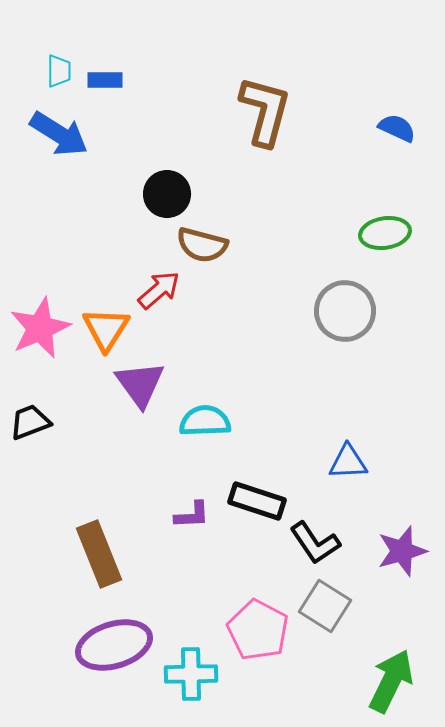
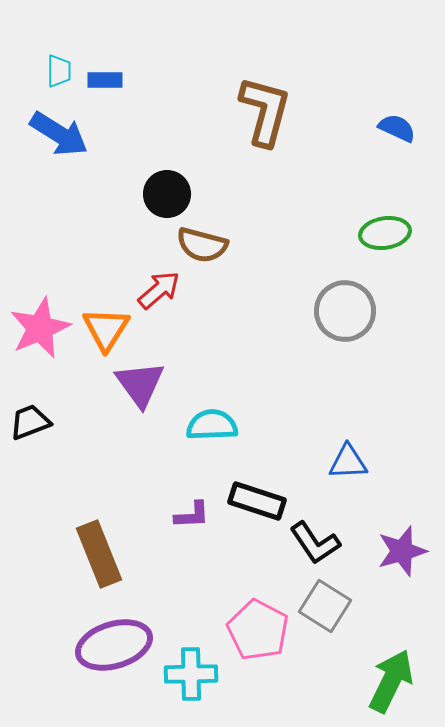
cyan semicircle: moved 7 px right, 4 px down
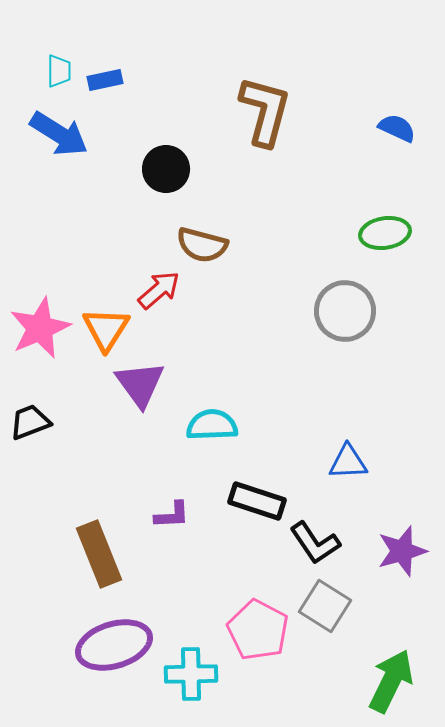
blue rectangle: rotated 12 degrees counterclockwise
black circle: moved 1 px left, 25 px up
purple L-shape: moved 20 px left
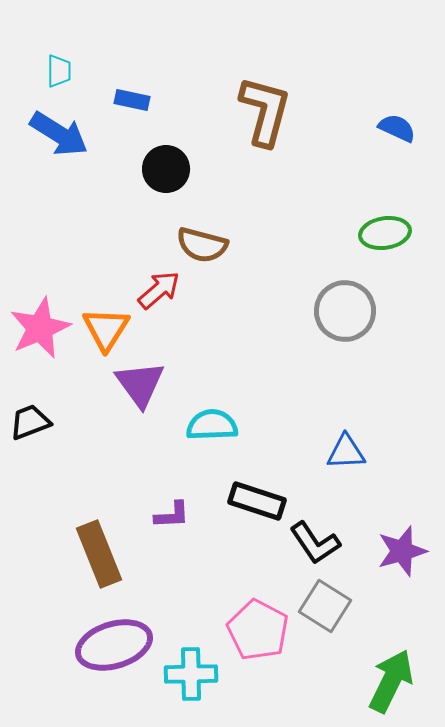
blue rectangle: moved 27 px right, 20 px down; rotated 24 degrees clockwise
blue triangle: moved 2 px left, 10 px up
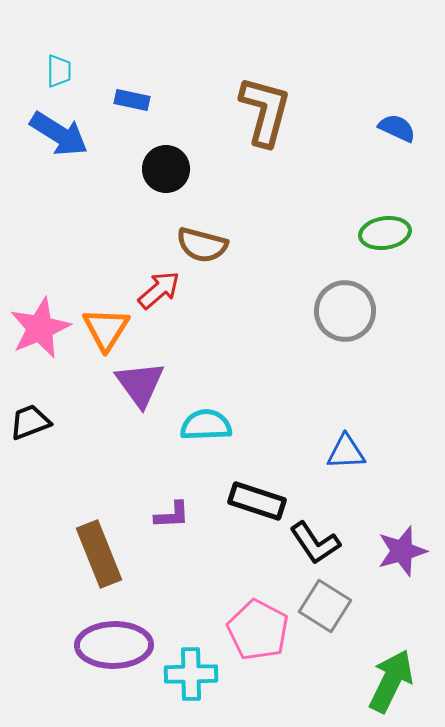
cyan semicircle: moved 6 px left
purple ellipse: rotated 16 degrees clockwise
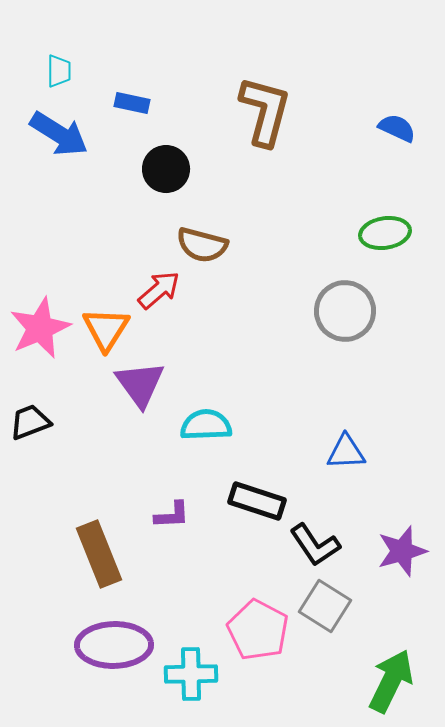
blue rectangle: moved 3 px down
black L-shape: moved 2 px down
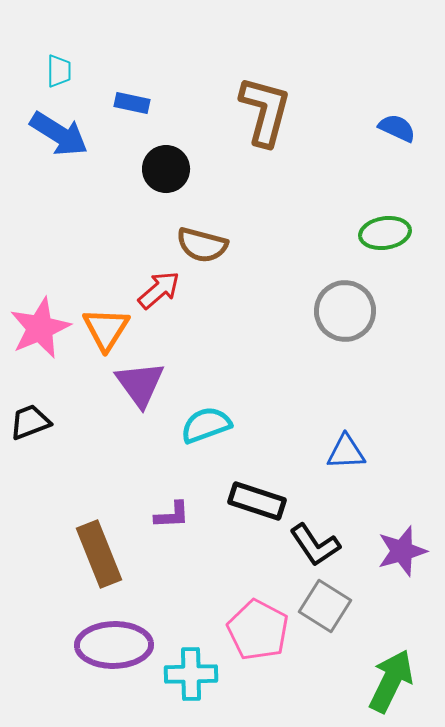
cyan semicircle: rotated 18 degrees counterclockwise
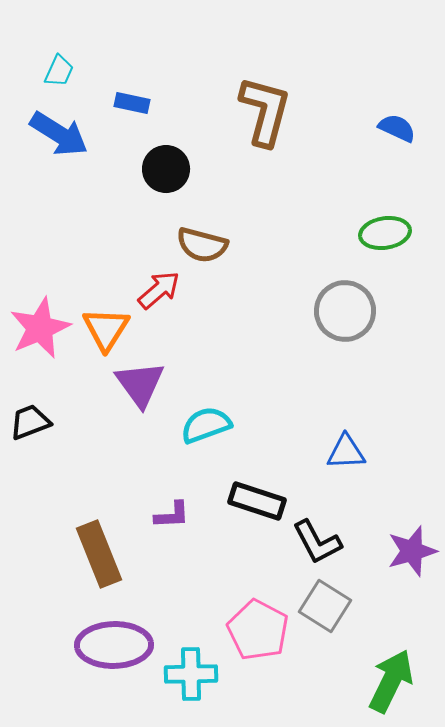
cyan trapezoid: rotated 24 degrees clockwise
black L-shape: moved 2 px right, 3 px up; rotated 6 degrees clockwise
purple star: moved 10 px right
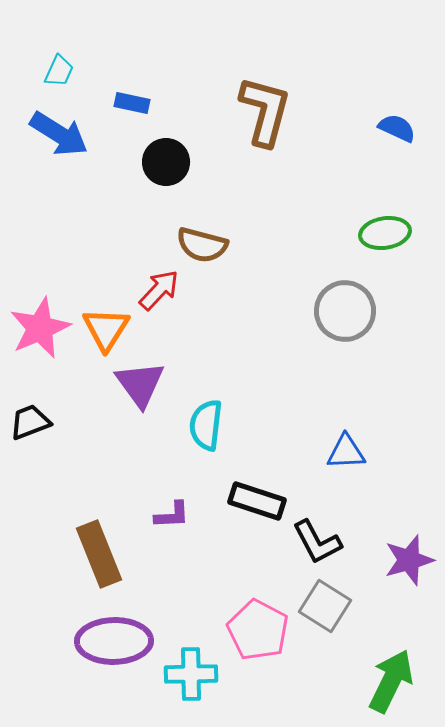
black circle: moved 7 px up
red arrow: rotated 6 degrees counterclockwise
cyan semicircle: rotated 63 degrees counterclockwise
purple star: moved 3 px left, 9 px down
purple ellipse: moved 4 px up
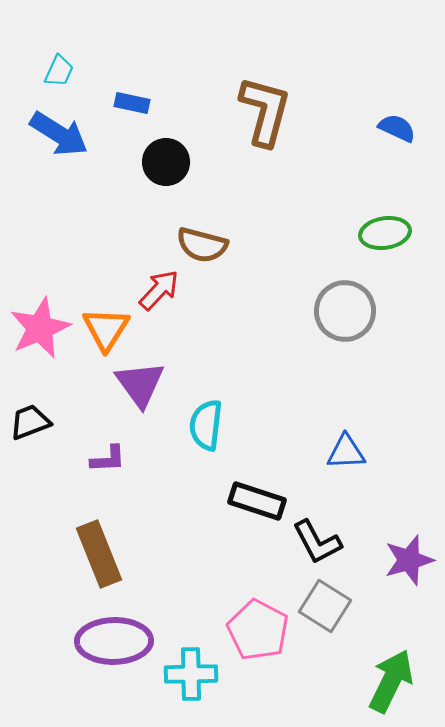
purple L-shape: moved 64 px left, 56 px up
